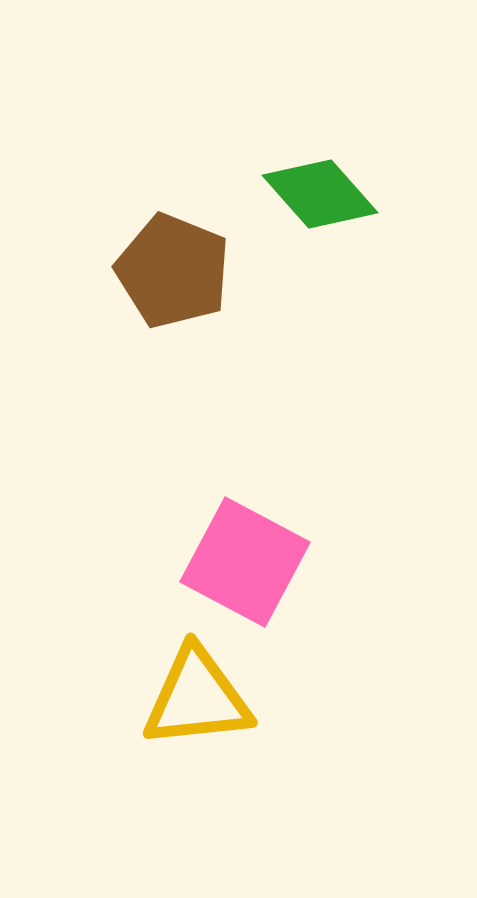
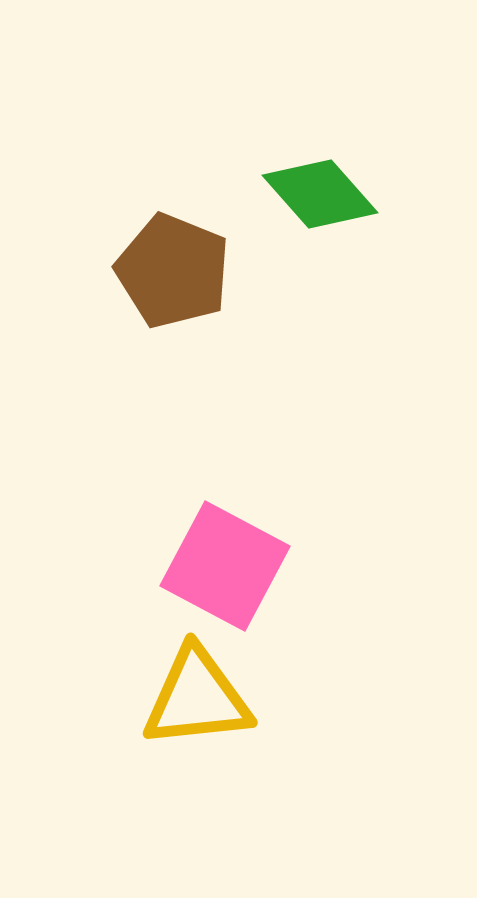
pink square: moved 20 px left, 4 px down
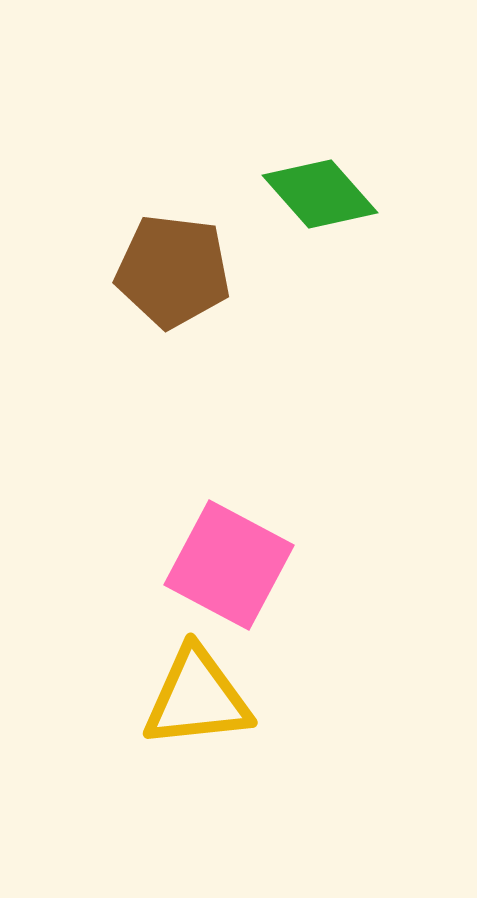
brown pentagon: rotated 15 degrees counterclockwise
pink square: moved 4 px right, 1 px up
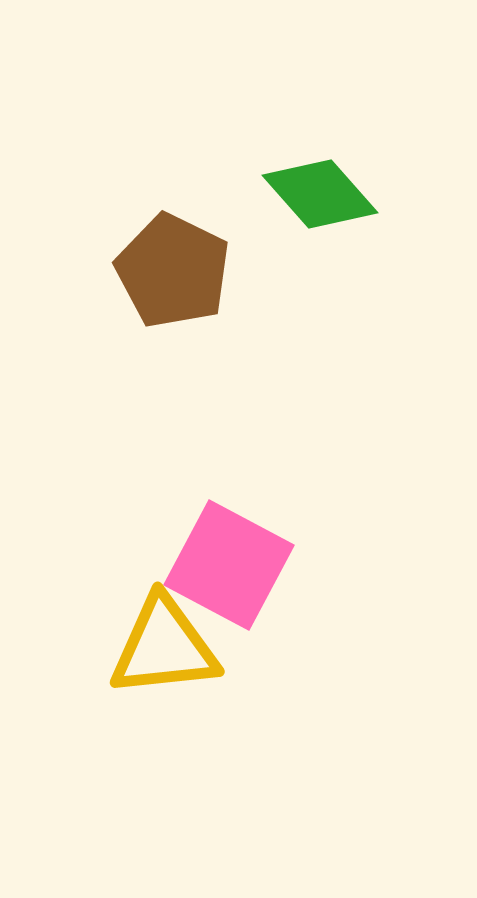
brown pentagon: rotated 19 degrees clockwise
yellow triangle: moved 33 px left, 51 px up
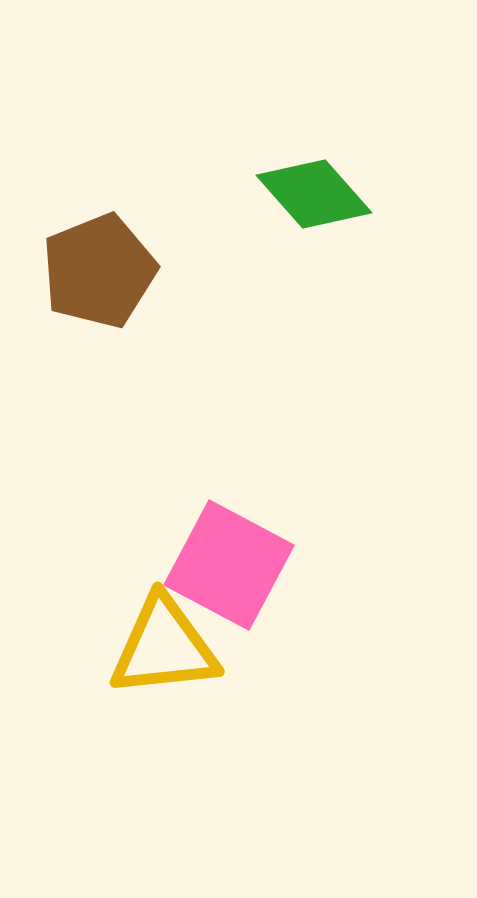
green diamond: moved 6 px left
brown pentagon: moved 74 px left; rotated 24 degrees clockwise
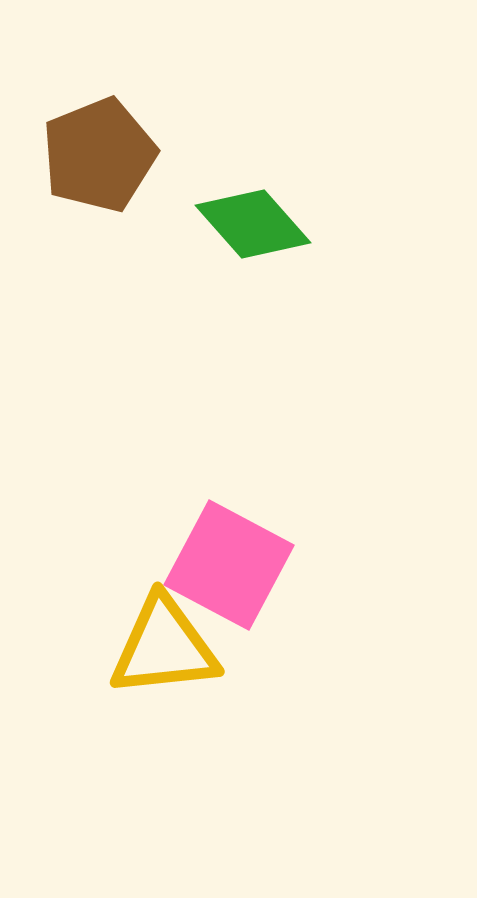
green diamond: moved 61 px left, 30 px down
brown pentagon: moved 116 px up
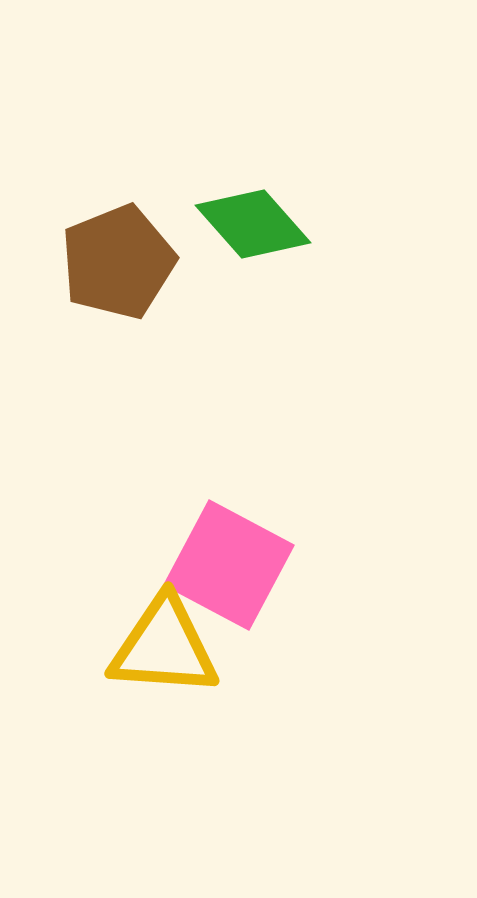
brown pentagon: moved 19 px right, 107 px down
yellow triangle: rotated 10 degrees clockwise
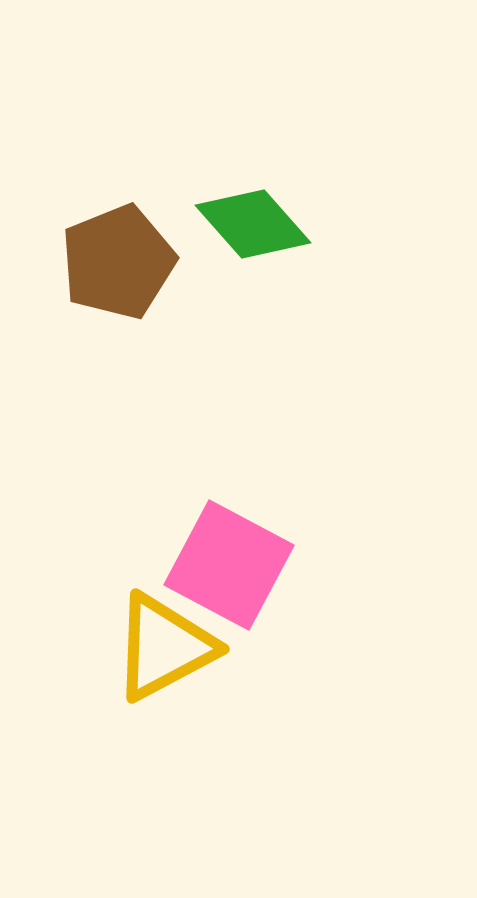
yellow triangle: rotated 32 degrees counterclockwise
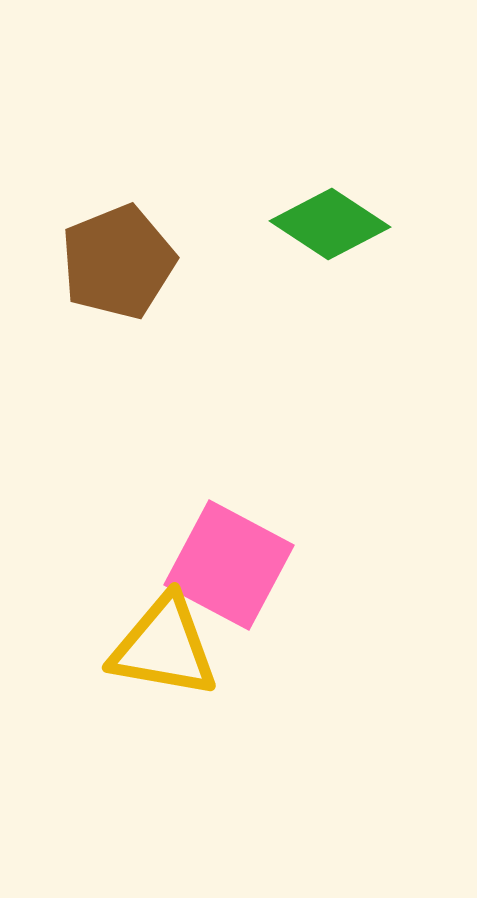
green diamond: moved 77 px right; rotated 15 degrees counterclockwise
yellow triangle: rotated 38 degrees clockwise
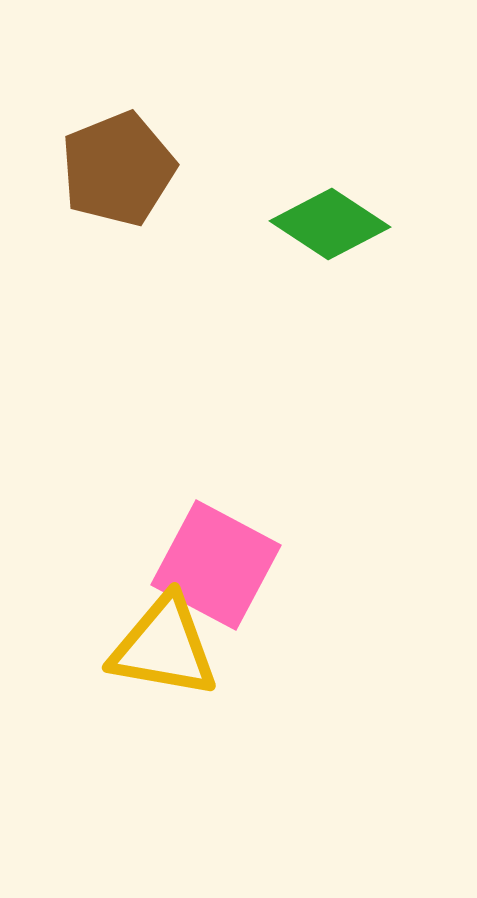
brown pentagon: moved 93 px up
pink square: moved 13 px left
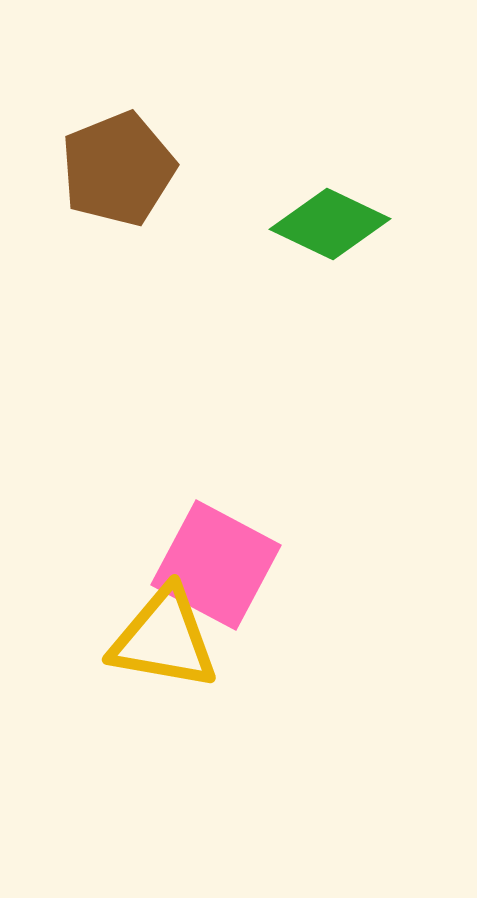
green diamond: rotated 8 degrees counterclockwise
yellow triangle: moved 8 px up
